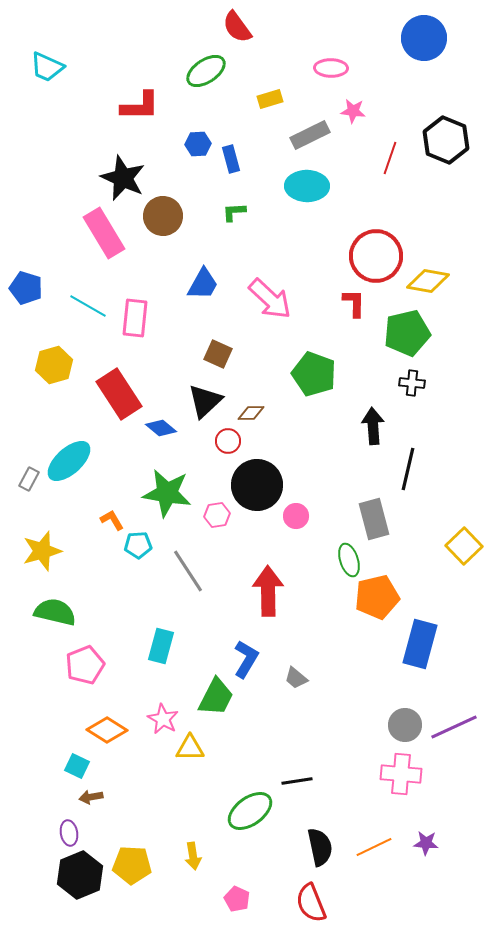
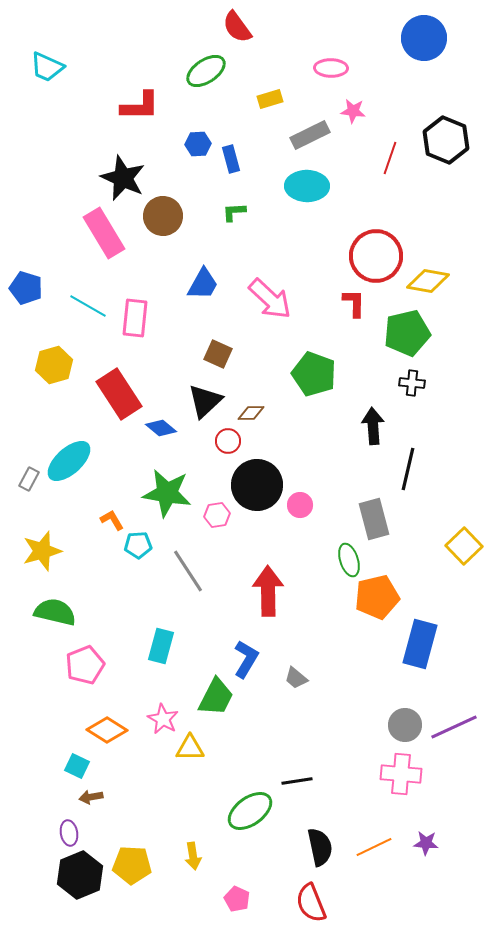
pink circle at (296, 516): moved 4 px right, 11 px up
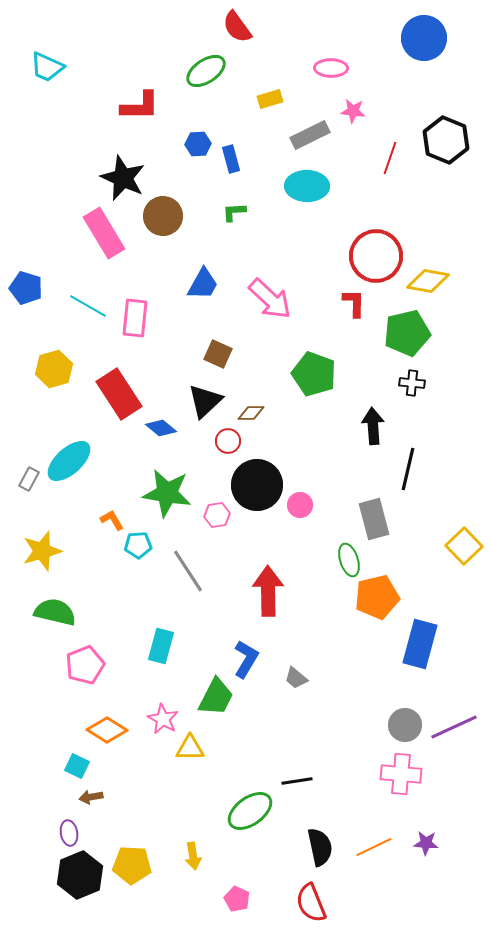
yellow hexagon at (54, 365): moved 4 px down
